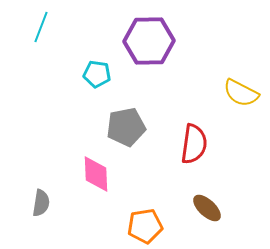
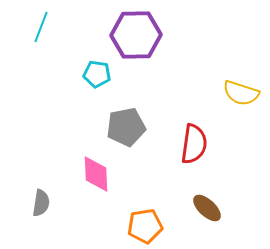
purple hexagon: moved 13 px left, 6 px up
yellow semicircle: rotated 9 degrees counterclockwise
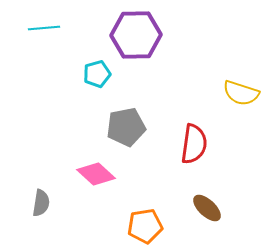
cyan line: moved 3 px right, 1 px down; rotated 64 degrees clockwise
cyan pentagon: rotated 24 degrees counterclockwise
pink diamond: rotated 45 degrees counterclockwise
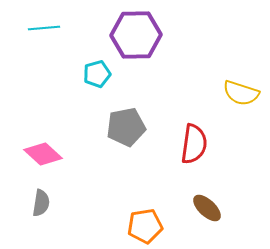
pink diamond: moved 53 px left, 20 px up
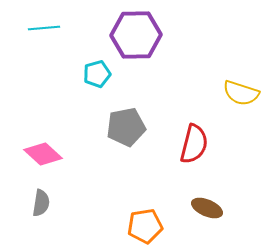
red semicircle: rotated 6 degrees clockwise
brown ellipse: rotated 20 degrees counterclockwise
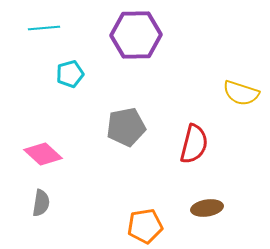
cyan pentagon: moved 27 px left
brown ellipse: rotated 32 degrees counterclockwise
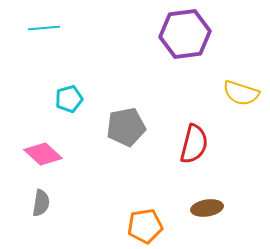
purple hexagon: moved 49 px right, 1 px up; rotated 6 degrees counterclockwise
cyan pentagon: moved 1 px left, 25 px down
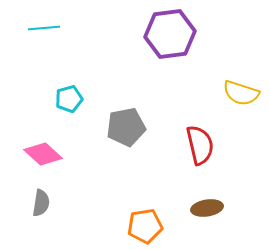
purple hexagon: moved 15 px left
red semicircle: moved 6 px right, 1 px down; rotated 27 degrees counterclockwise
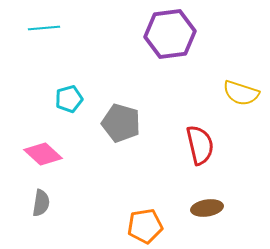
gray pentagon: moved 5 px left, 4 px up; rotated 27 degrees clockwise
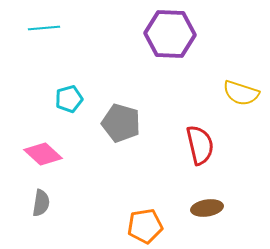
purple hexagon: rotated 9 degrees clockwise
